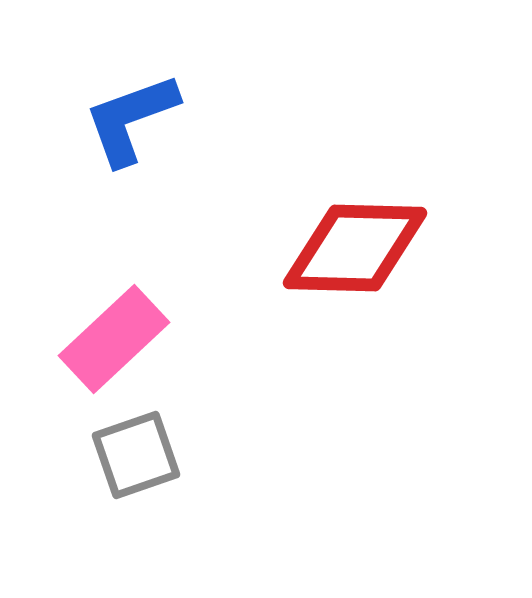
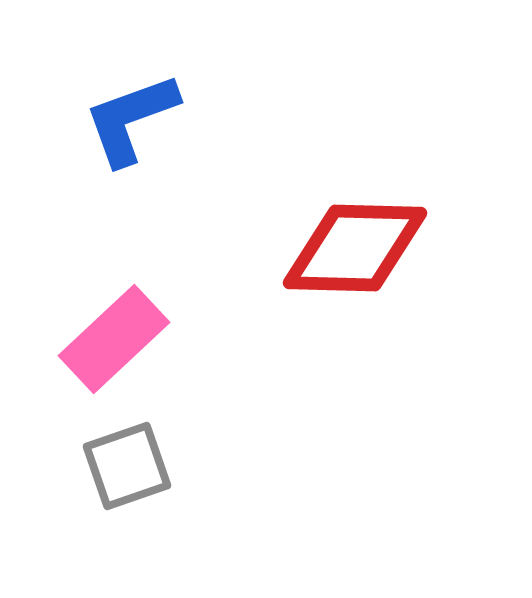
gray square: moved 9 px left, 11 px down
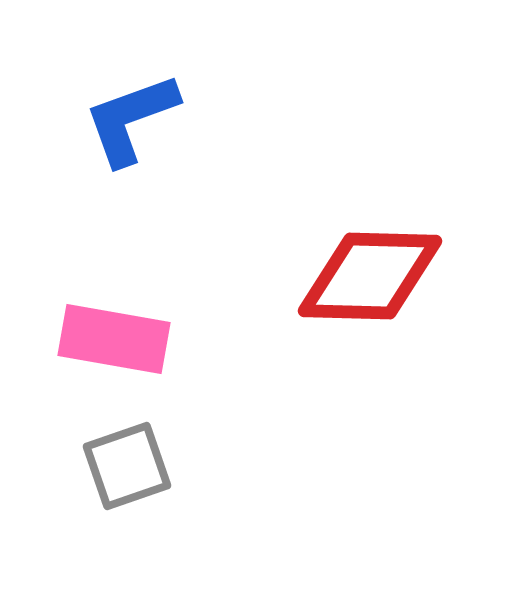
red diamond: moved 15 px right, 28 px down
pink rectangle: rotated 53 degrees clockwise
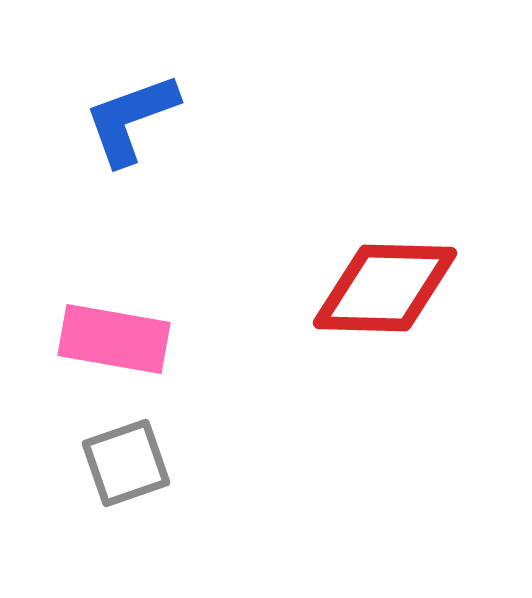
red diamond: moved 15 px right, 12 px down
gray square: moved 1 px left, 3 px up
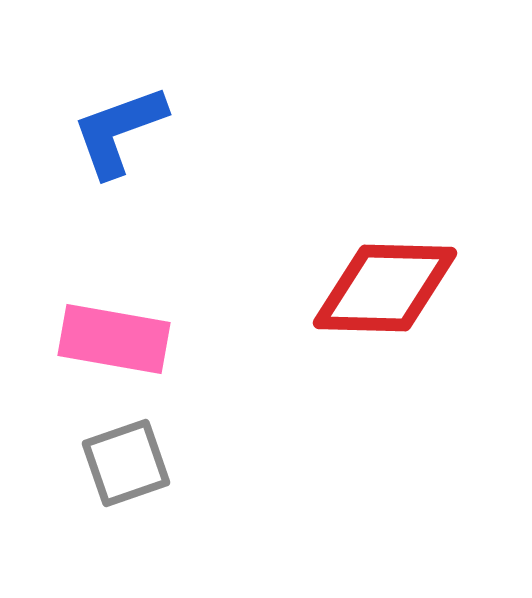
blue L-shape: moved 12 px left, 12 px down
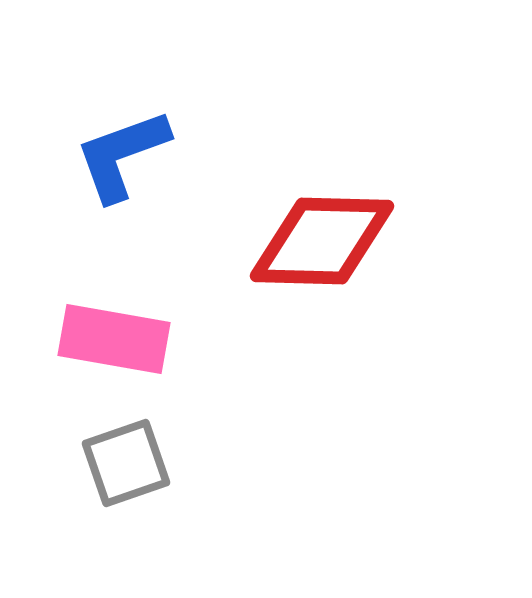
blue L-shape: moved 3 px right, 24 px down
red diamond: moved 63 px left, 47 px up
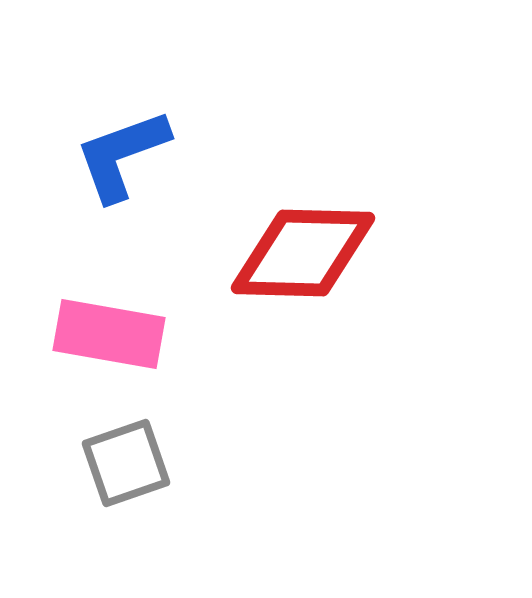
red diamond: moved 19 px left, 12 px down
pink rectangle: moved 5 px left, 5 px up
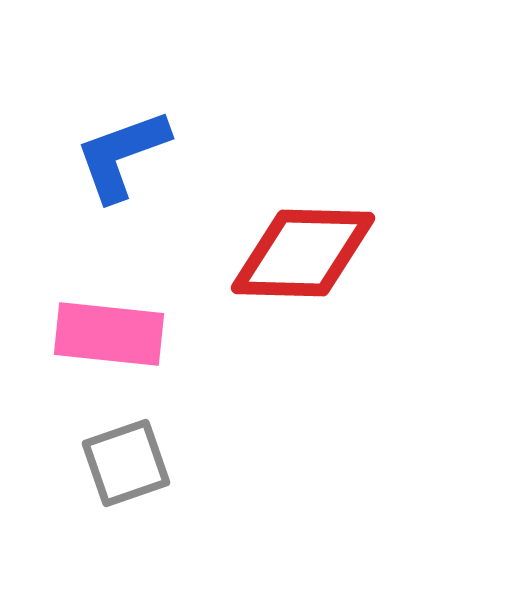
pink rectangle: rotated 4 degrees counterclockwise
